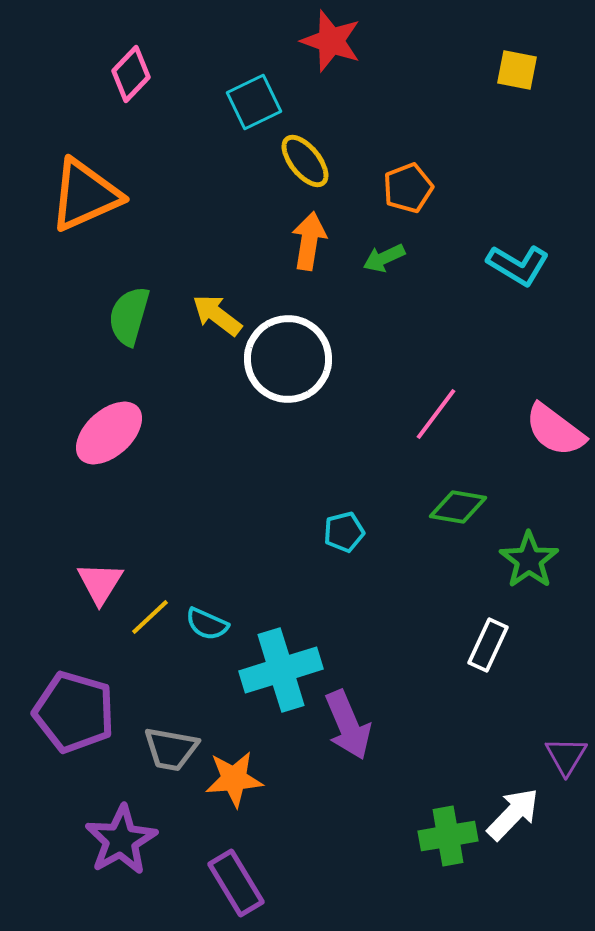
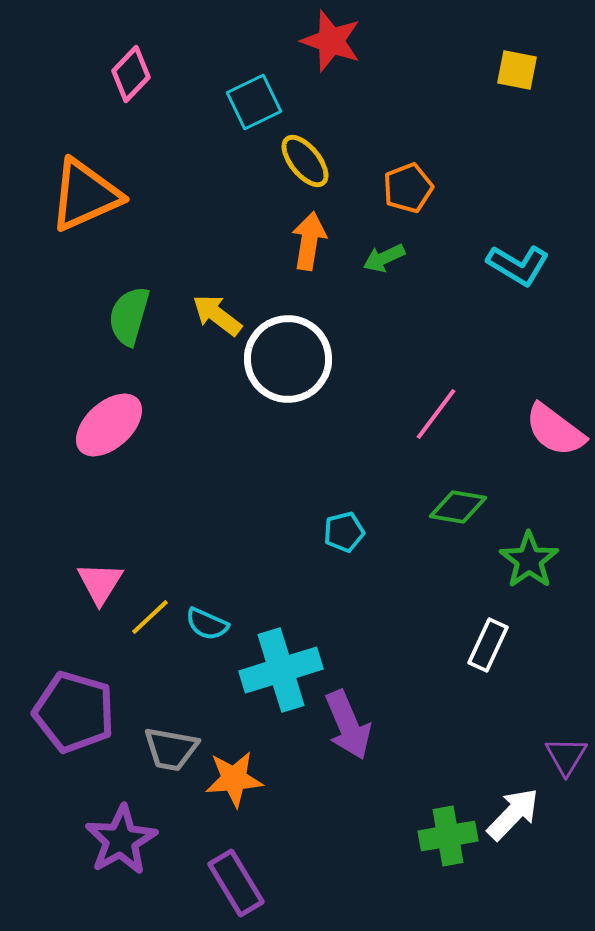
pink ellipse: moved 8 px up
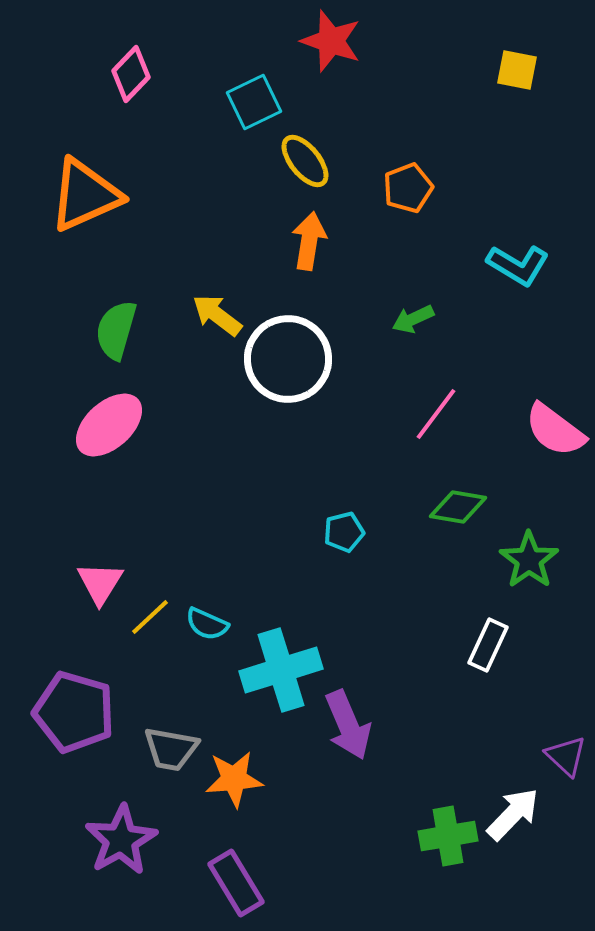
green arrow: moved 29 px right, 61 px down
green semicircle: moved 13 px left, 14 px down
purple triangle: rotated 18 degrees counterclockwise
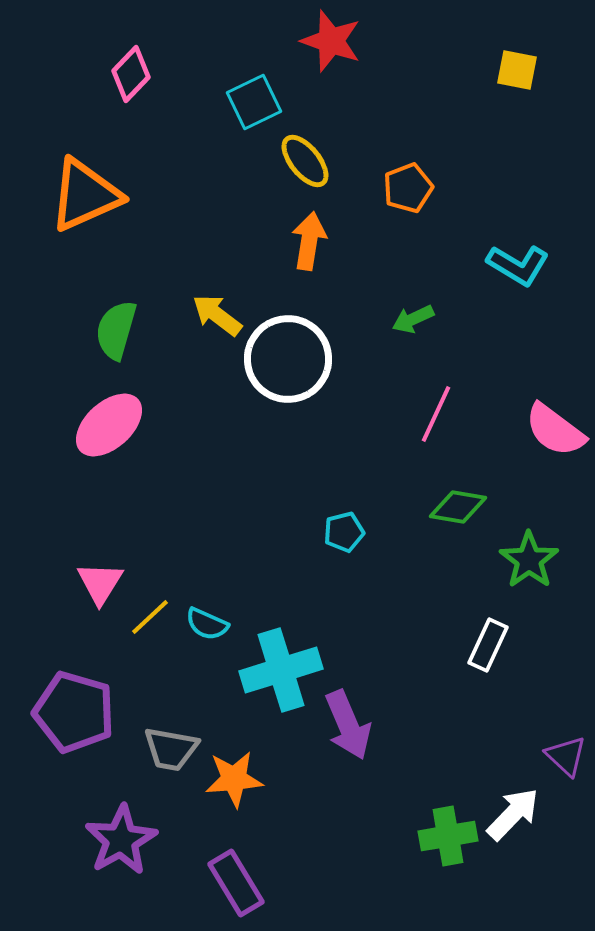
pink line: rotated 12 degrees counterclockwise
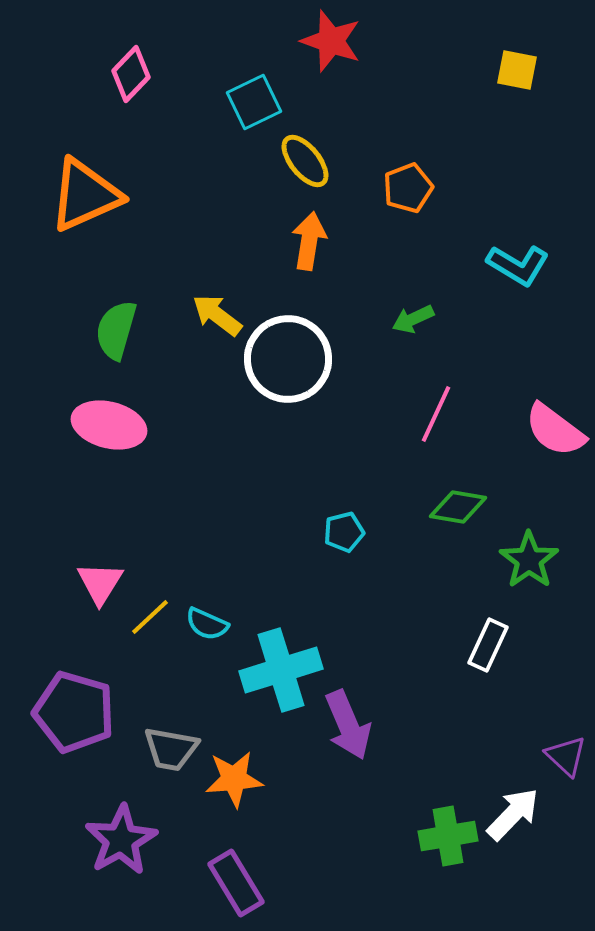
pink ellipse: rotated 56 degrees clockwise
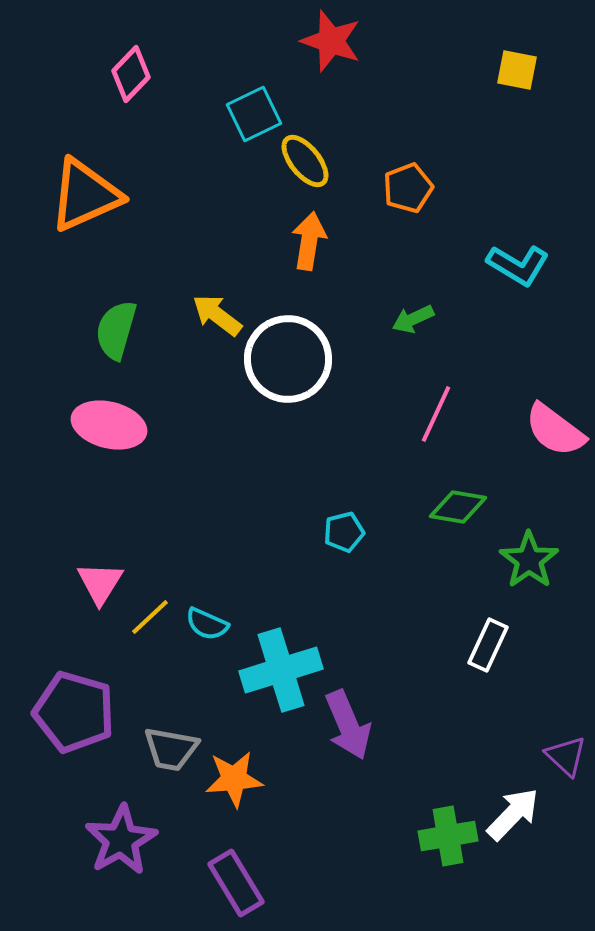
cyan square: moved 12 px down
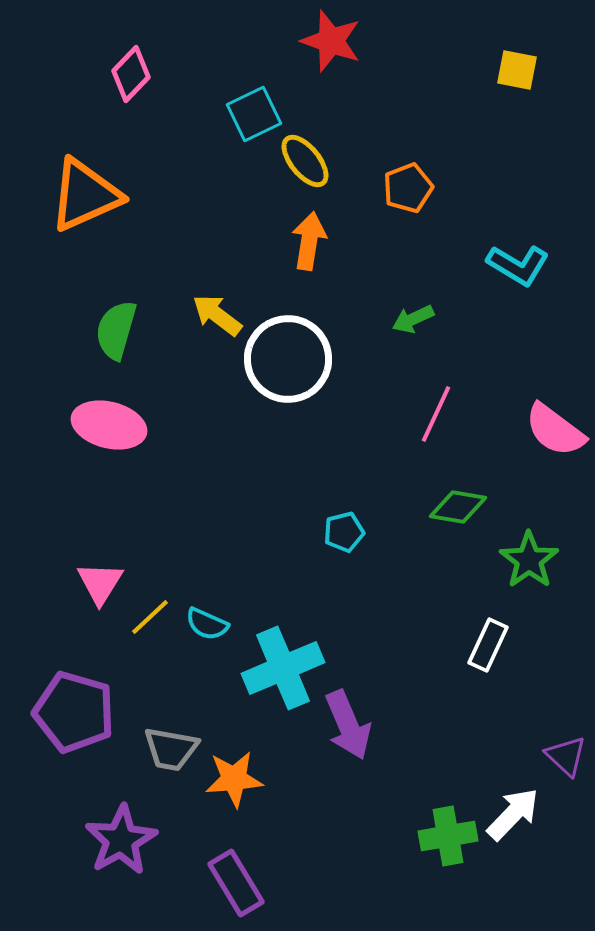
cyan cross: moved 2 px right, 2 px up; rotated 6 degrees counterclockwise
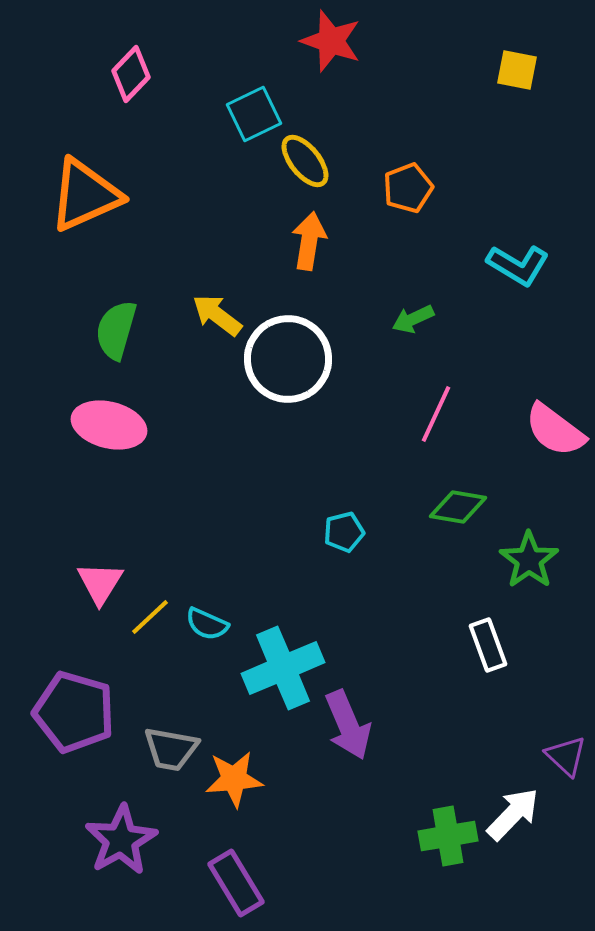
white rectangle: rotated 45 degrees counterclockwise
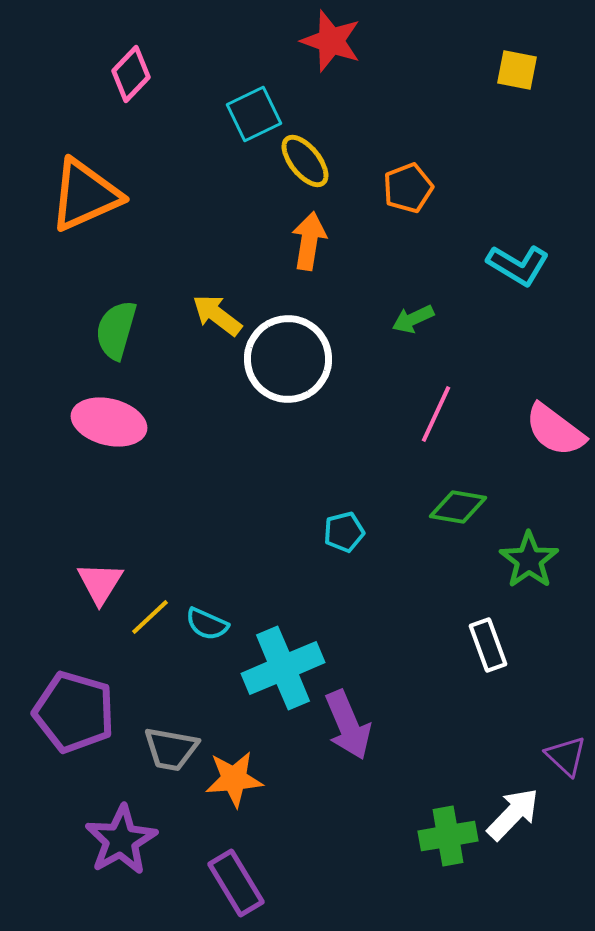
pink ellipse: moved 3 px up
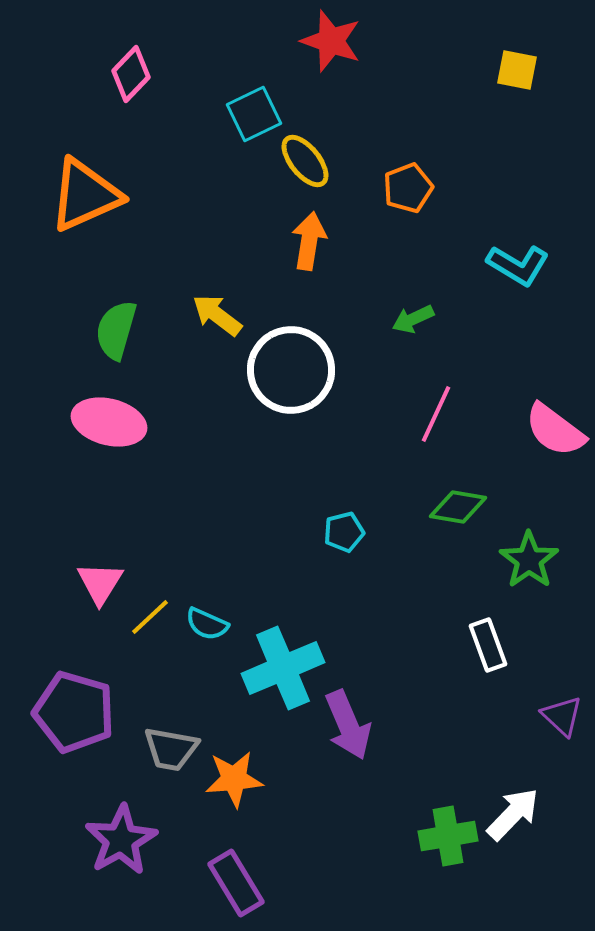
white circle: moved 3 px right, 11 px down
purple triangle: moved 4 px left, 40 px up
